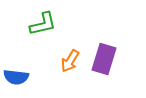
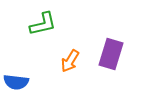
purple rectangle: moved 7 px right, 5 px up
blue semicircle: moved 5 px down
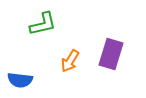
blue semicircle: moved 4 px right, 2 px up
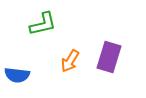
purple rectangle: moved 2 px left, 3 px down
blue semicircle: moved 3 px left, 5 px up
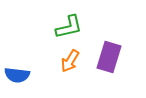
green L-shape: moved 26 px right, 3 px down
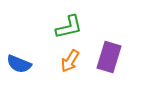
blue semicircle: moved 2 px right, 11 px up; rotated 15 degrees clockwise
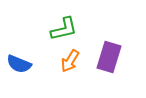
green L-shape: moved 5 px left, 2 px down
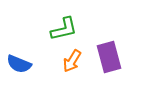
purple rectangle: rotated 32 degrees counterclockwise
orange arrow: moved 2 px right
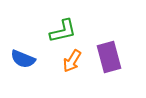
green L-shape: moved 1 px left, 2 px down
blue semicircle: moved 4 px right, 5 px up
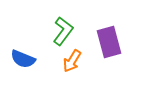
green L-shape: rotated 40 degrees counterclockwise
purple rectangle: moved 15 px up
